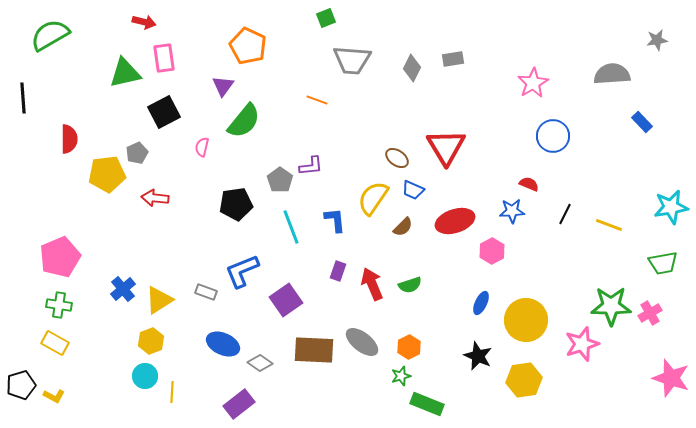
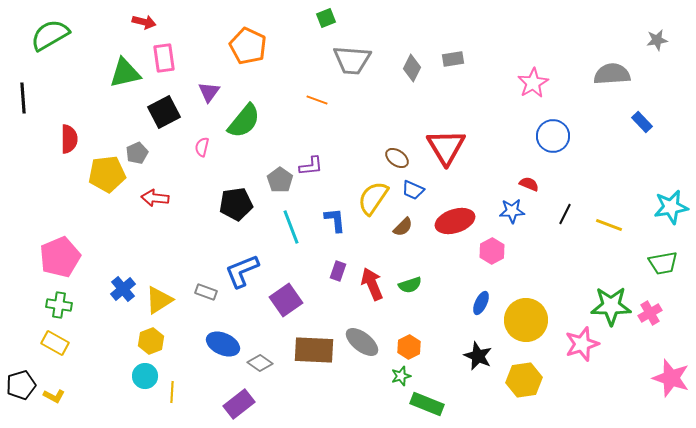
purple triangle at (223, 86): moved 14 px left, 6 px down
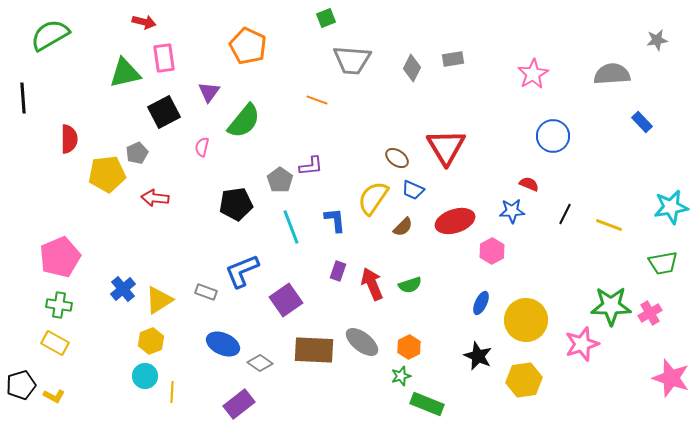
pink star at (533, 83): moved 9 px up
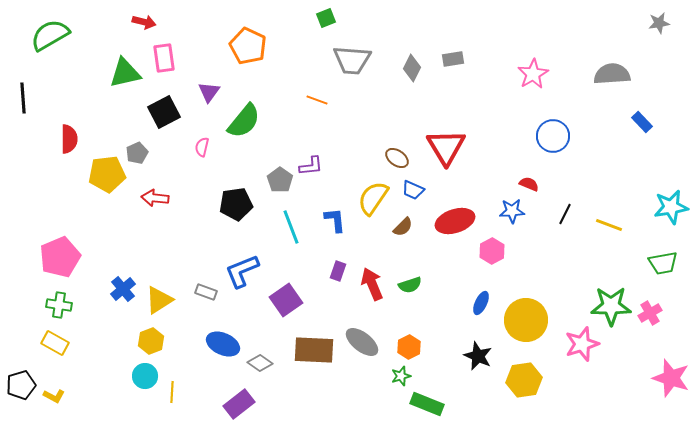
gray star at (657, 40): moved 2 px right, 17 px up
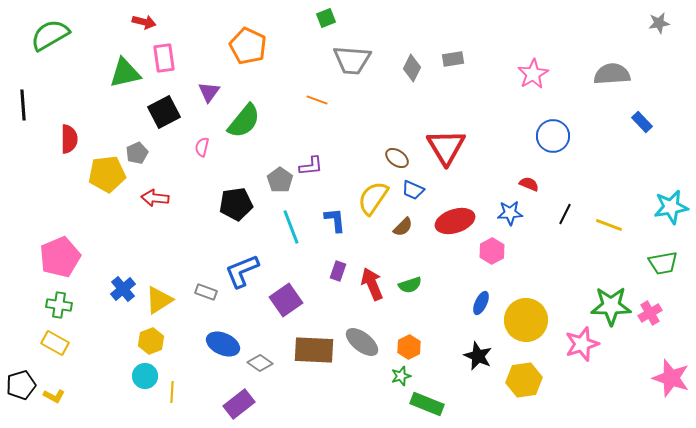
black line at (23, 98): moved 7 px down
blue star at (512, 211): moved 2 px left, 2 px down
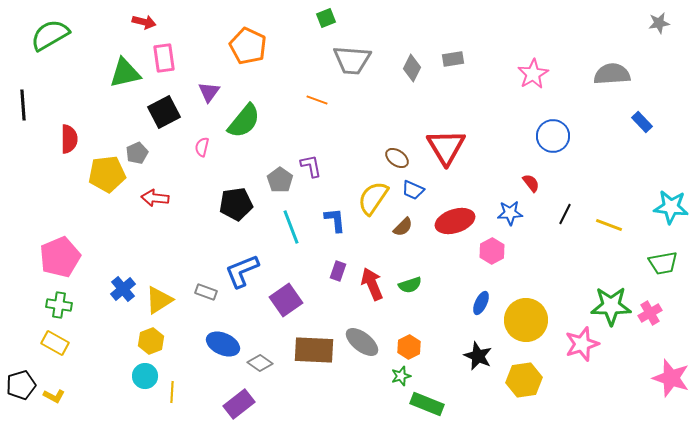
purple L-shape at (311, 166): rotated 95 degrees counterclockwise
red semicircle at (529, 184): moved 2 px right, 1 px up; rotated 30 degrees clockwise
cyan star at (671, 207): rotated 16 degrees clockwise
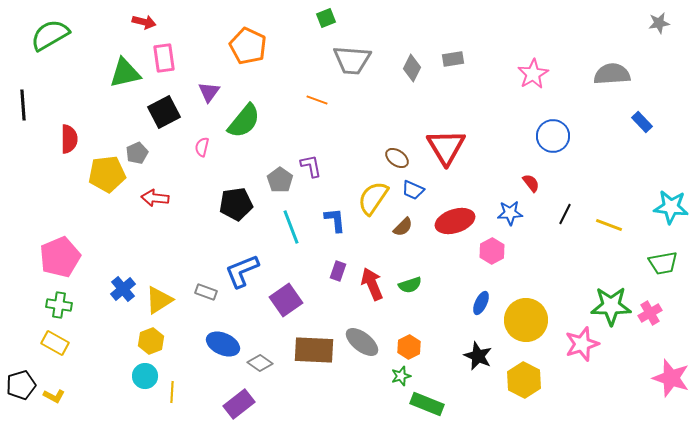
yellow hexagon at (524, 380): rotated 24 degrees counterclockwise
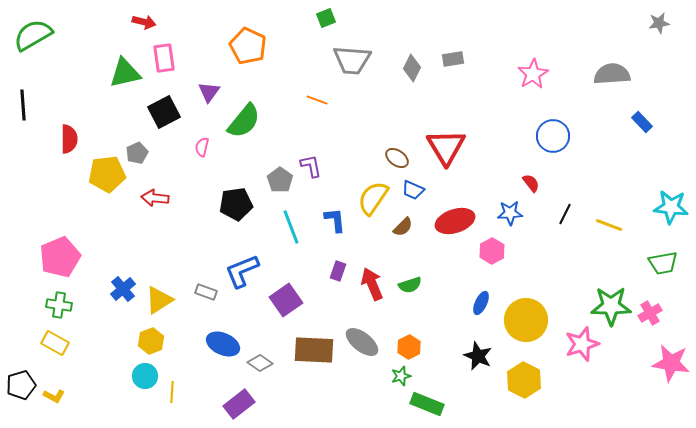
green semicircle at (50, 35): moved 17 px left
pink star at (671, 378): moved 15 px up; rotated 9 degrees counterclockwise
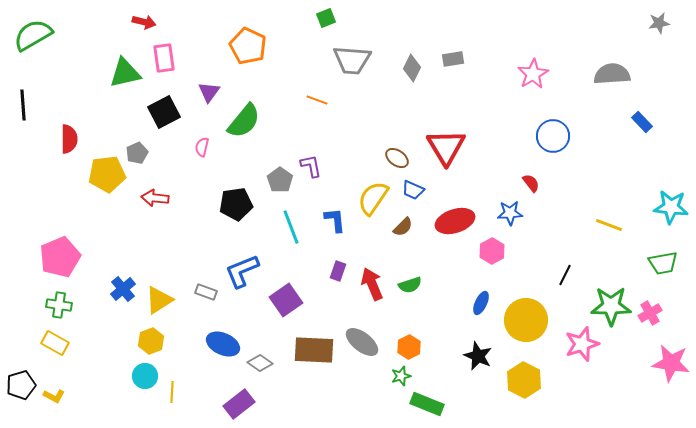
black line at (565, 214): moved 61 px down
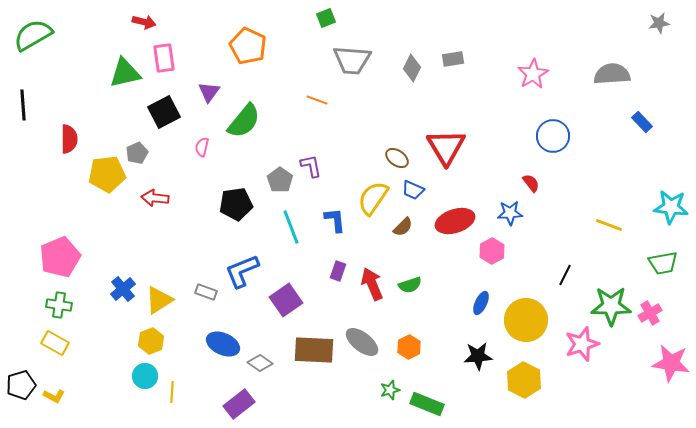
black star at (478, 356): rotated 28 degrees counterclockwise
green star at (401, 376): moved 11 px left, 14 px down
